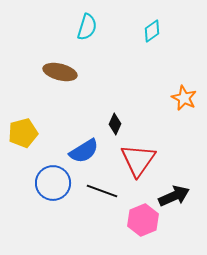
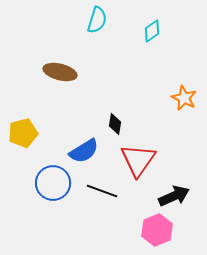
cyan semicircle: moved 10 px right, 7 px up
black diamond: rotated 15 degrees counterclockwise
pink hexagon: moved 14 px right, 10 px down
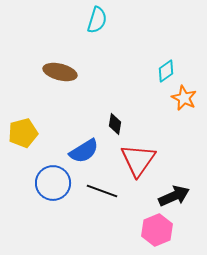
cyan diamond: moved 14 px right, 40 px down
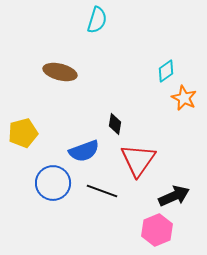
blue semicircle: rotated 12 degrees clockwise
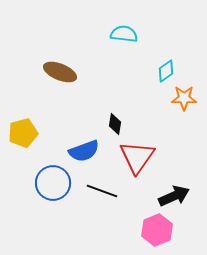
cyan semicircle: moved 27 px right, 14 px down; rotated 100 degrees counterclockwise
brown ellipse: rotated 8 degrees clockwise
orange star: rotated 25 degrees counterclockwise
red triangle: moved 1 px left, 3 px up
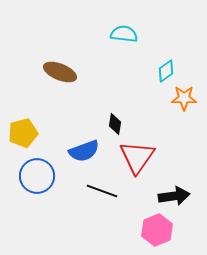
blue circle: moved 16 px left, 7 px up
black arrow: rotated 16 degrees clockwise
